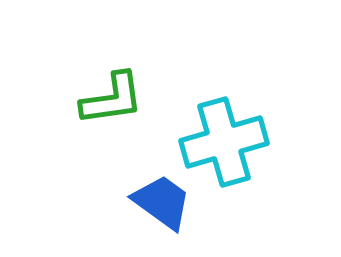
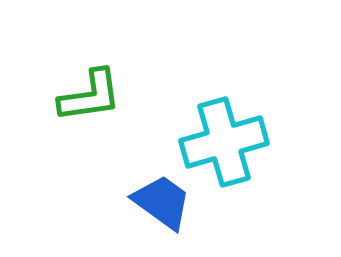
green L-shape: moved 22 px left, 3 px up
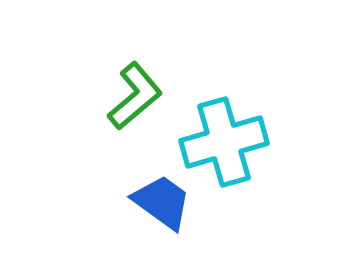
green L-shape: moved 45 px right; rotated 32 degrees counterclockwise
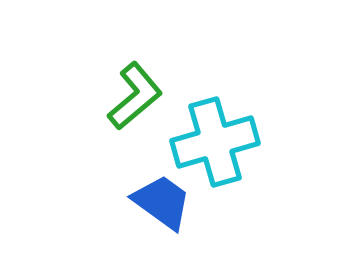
cyan cross: moved 9 px left
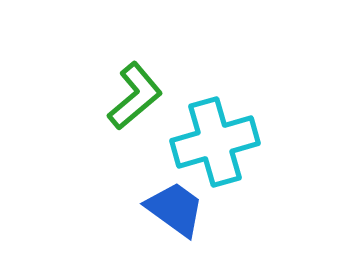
blue trapezoid: moved 13 px right, 7 px down
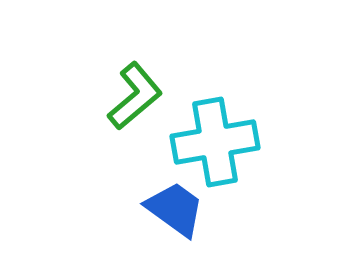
cyan cross: rotated 6 degrees clockwise
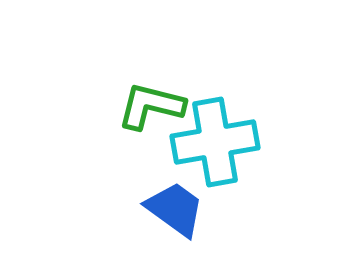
green L-shape: moved 16 px right, 10 px down; rotated 126 degrees counterclockwise
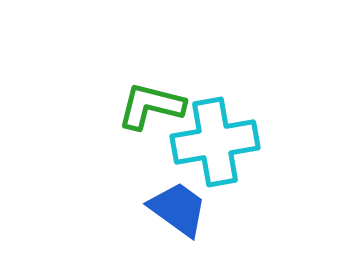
blue trapezoid: moved 3 px right
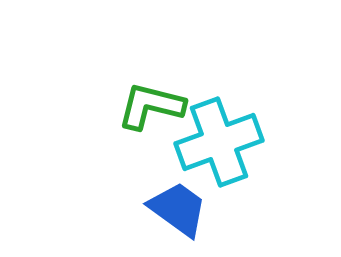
cyan cross: moved 4 px right; rotated 10 degrees counterclockwise
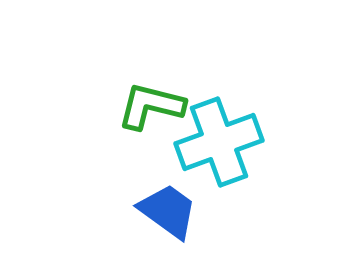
blue trapezoid: moved 10 px left, 2 px down
